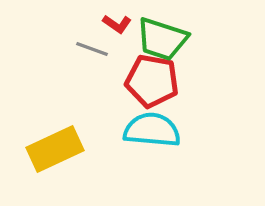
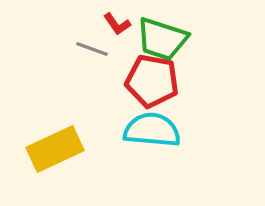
red L-shape: rotated 20 degrees clockwise
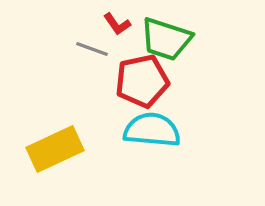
green trapezoid: moved 4 px right
red pentagon: moved 10 px left; rotated 22 degrees counterclockwise
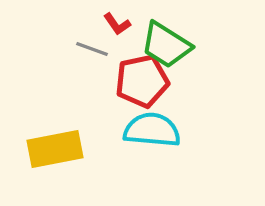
green trapezoid: moved 6 px down; rotated 14 degrees clockwise
yellow rectangle: rotated 14 degrees clockwise
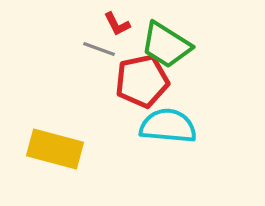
red L-shape: rotated 8 degrees clockwise
gray line: moved 7 px right
cyan semicircle: moved 16 px right, 4 px up
yellow rectangle: rotated 26 degrees clockwise
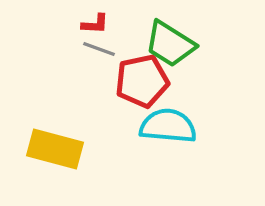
red L-shape: moved 22 px left; rotated 60 degrees counterclockwise
green trapezoid: moved 4 px right, 1 px up
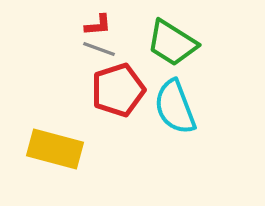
red L-shape: moved 3 px right, 1 px down; rotated 8 degrees counterclockwise
green trapezoid: moved 2 px right, 1 px up
red pentagon: moved 24 px left, 9 px down; rotated 6 degrees counterclockwise
cyan semicircle: moved 7 px right, 19 px up; rotated 116 degrees counterclockwise
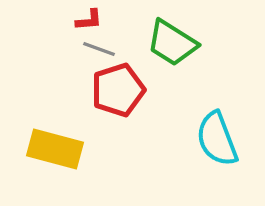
red L-shape: moved 9 px left, 5 px up
cyan semicircle: moved 42 px right, 32 px down
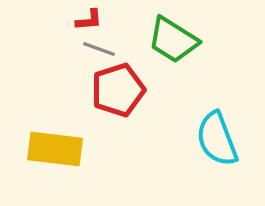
green trapezoid: moved 1 px right, 3 px up
yellow rectangle: rotated 8 degrees counterclockwise
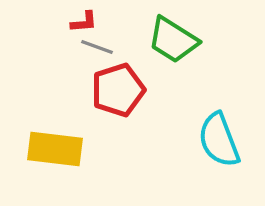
red L-shape: moved 5 px left, 2 px down
gray line: moved 2 px left, 2 px up
cyan semicircle: moved 2 px right, 1 px down
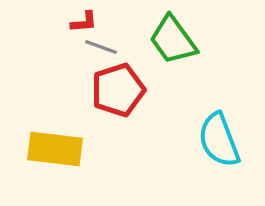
green trapezoid: rotated 22 degrees clockwise
gray line: moved 4 px right
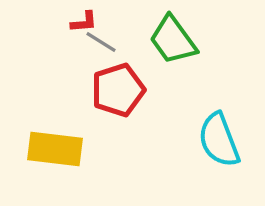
gray line: moved 5 px up; rotated 12 degrees clockwise
